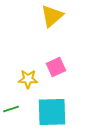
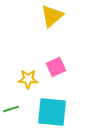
cyan square: rotated 8 degrees clockwise
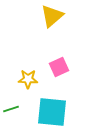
pink square: moved 3 px right
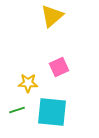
yellow star: moved 4 px down
green line: moved 6 px right, 1 px down
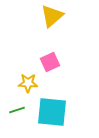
pink square: moved 9 px left, 5 px up
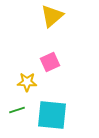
yellow star: moved 1 px left, 1 px up
cyan square: moved 3 px down
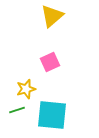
yellow star: moved 1 px left, 7 px down; rotated 18 degrees counterclockwise
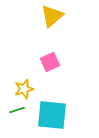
yellow star: moved 2 px left
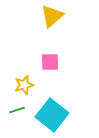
pink square: rotated 24 degrees clockwise
yellow star: moved 4 px up
cyan square: rotated 32 degrees clockwise
